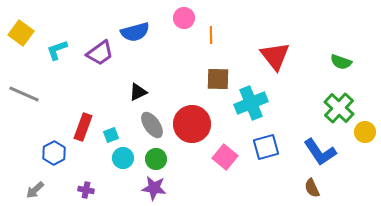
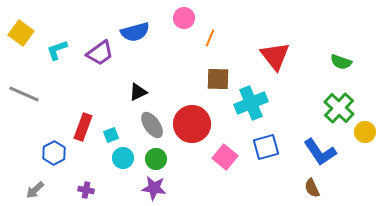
orange line: moved 1 px left, 3 px down; rotated 24 degrees clockwise
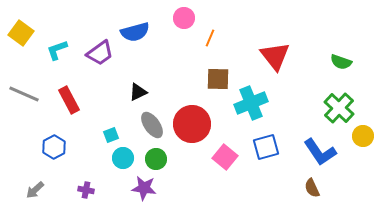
red rectangle: moved 14 px left, 27 px up; rotated 48 degrees counterclockwise
yellow circle: moved 2 px left, 4 px down
blue hexagon: moved 6 px up
purple star: moved 10 px left
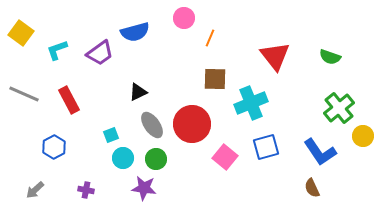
green semicircle: moved 11 px left, 5 px up
brown square: moved 3 px left
green cross: rotated 8 degrees clockwise
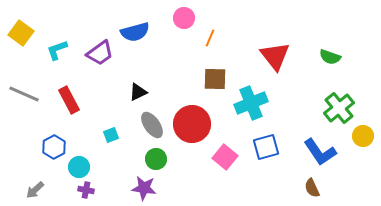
cyan circle: moved 44 px left, 9 px down
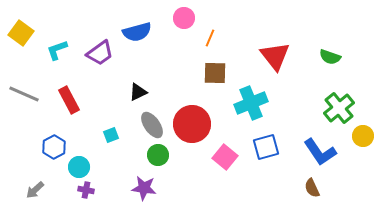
blue semicircle: moved 2 px right
brown square: moved 6 px up
green circle: moved 2 px right, 4 px up
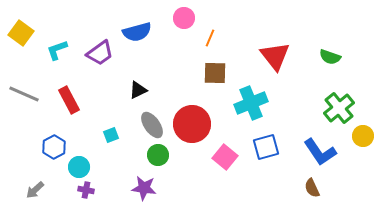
black triangle: moved 2 px up
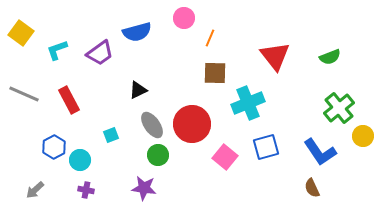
green semicircle: rotated 40 degrees counterclockwise
cyan cross: moved 3 px left
cyan circle: moved 1 px right, 7 px up
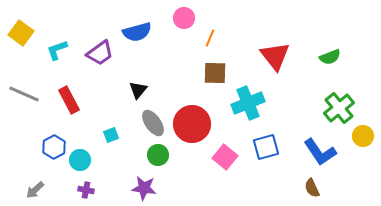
black triangle: rotated 24 degrees counterclockwise
gray ellipse: moved 1 px right, 2 px up
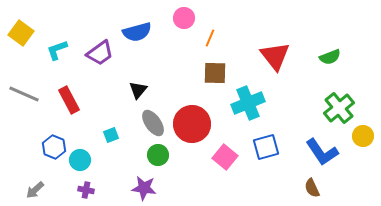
blue hexagon: rotated 10 degrees counterclockwise
blue L-shape: moved 2 px right
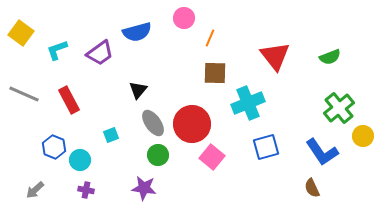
pink square: moved 13 px left
